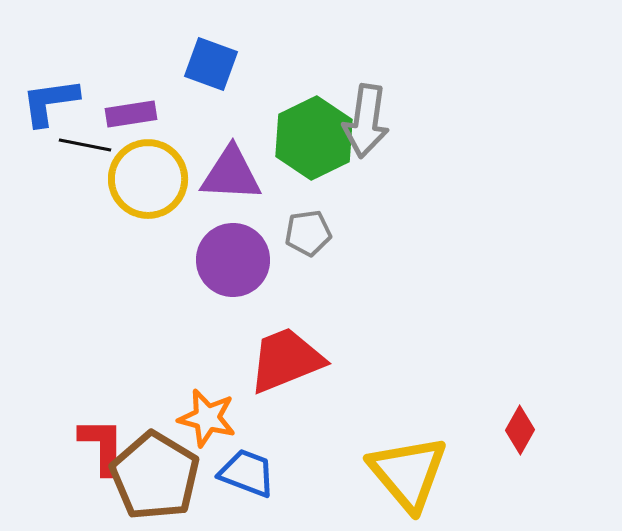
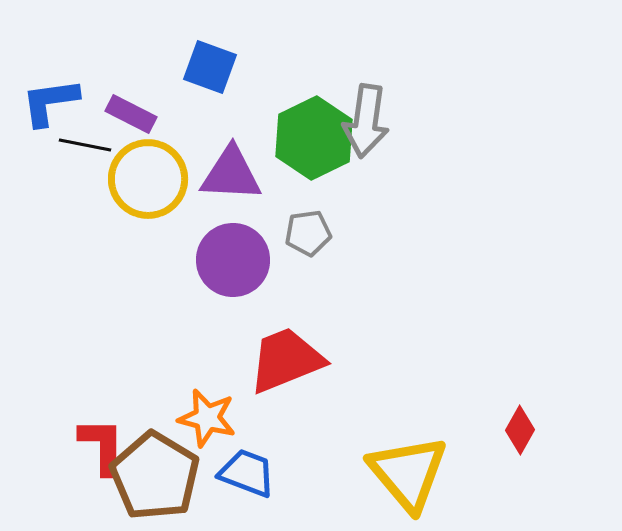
blue square: moved 1 px left, 3 px down
purple rectangle: rotated 36 degrees clockwise
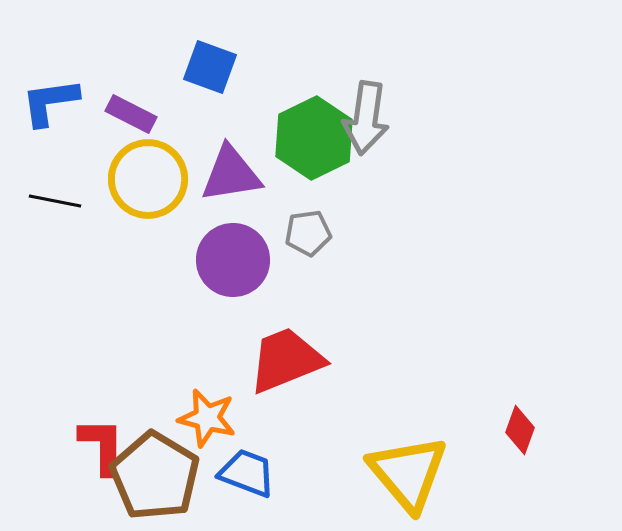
gray arrow: moved 3 px up
black line: moved 30 px left, 56 px down
purple triangle: rotated 12 degrees counterclockwise
red diamond: rotated 9 degrees counterclockwise
